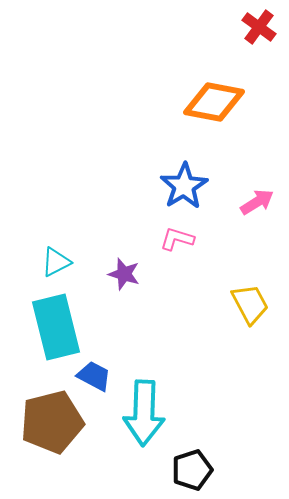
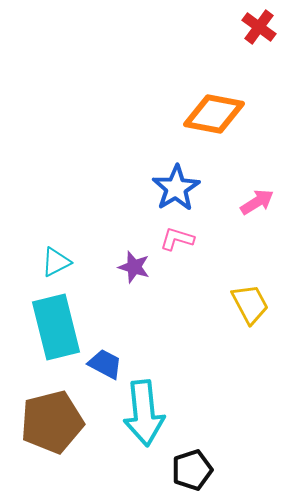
orange diamond: moved 12 px down
blue star: moved 8 px left, 2 px down
purple star: moved 10 px right, 7 px up
blue trapezoid: moved 11 px right, 12 px up
cyan arrow: rotated 8 degrees counterclockwise
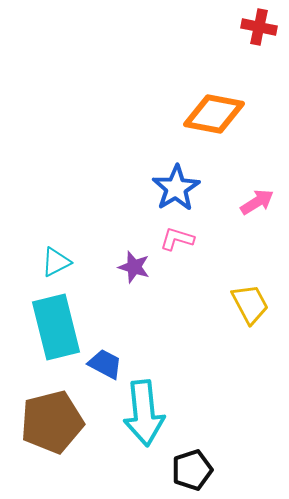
red cross: rotated 24 degrees counterclockwise
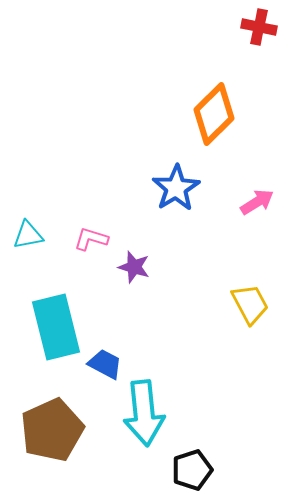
orange diamond: rotated 56 degrees counterclockwise
pink L-shape: moved 86 px left
cyan triangle: moved 28 px left, 27 px up; rotated 16 degrees clockwise
brown pentagon: moved 8 px down; rotated 10 degrees counterclockwise
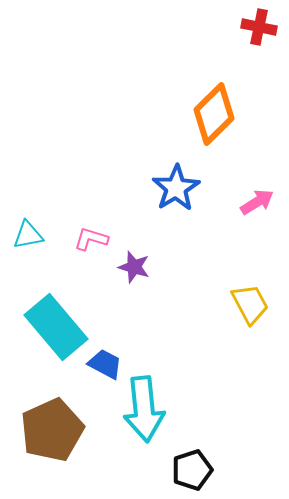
cyan rectangle: rotated 26 degrees counterclockwise
cyan arrow: moved 4 px up
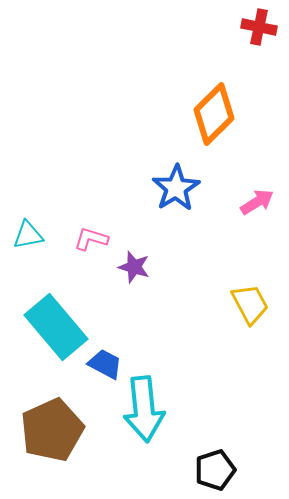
black pentagon: moved 23 px right
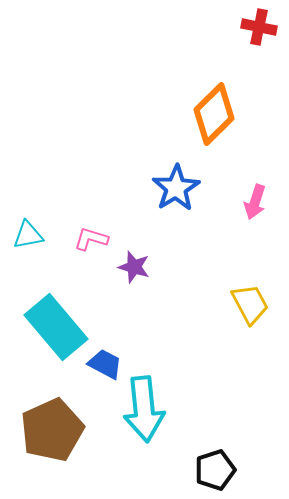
pink arrow: moved 2 px left; rotated 140 degrees clockwise
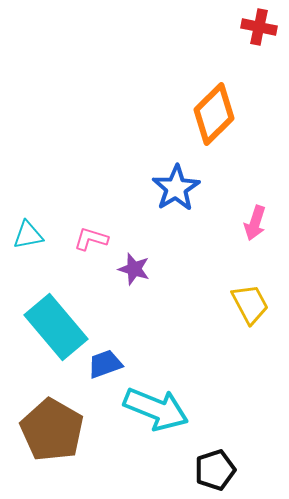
pink arrow: moved 21 px down
purple star: moved 2 px down
blue trapezoid: rotated 48 degrees counterclockwise
cyan arrow: moved 12 px right; rotated 62 degrees counterclockwise
brown pentagon: rotated 18 degrees counterclockwise
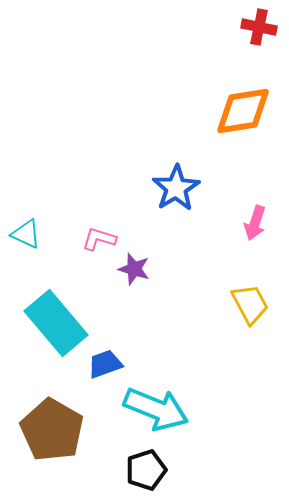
orange diamond: moved 29 px right, 3 px up; rotated 36 degrees clockwise
cyan triangle: moved 2 px left, 1 px up; rotated 36 degrees clockwise
pink L-shape: moved 8 px right
cyan rectangle: moved 4 px up
black pentagon: moved 69 px left
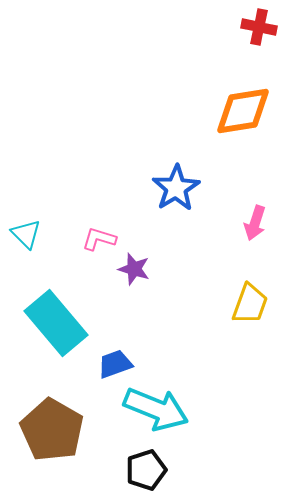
cyan triangle: rotated 20 degrees clockwise
yellow trapezoid: rotated 48 degrees clockwise
blue trapezoid: moved 10 px right
